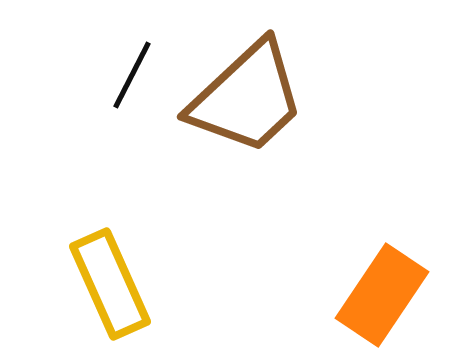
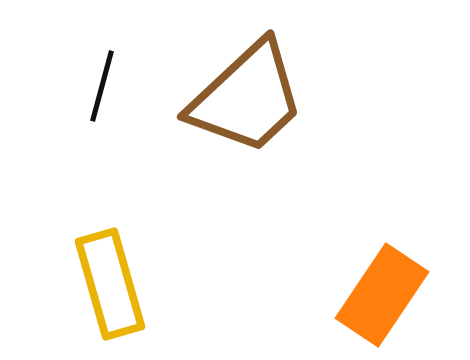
black line: moved 30 px left, 11 px down; rotated 12 degrees counterclockwise
yellow rectangle: rotated 8 degrees clockwise
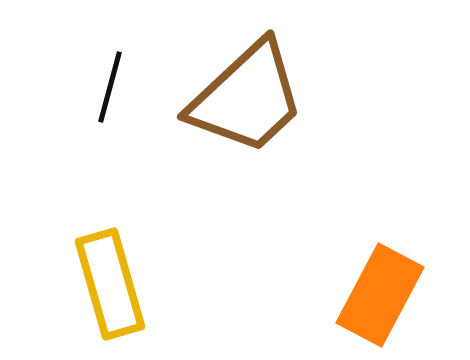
black line: moved 8 px right, 1 px down
orange rectangle: moved 2 px left; rotated 6 degrees counterclockwise
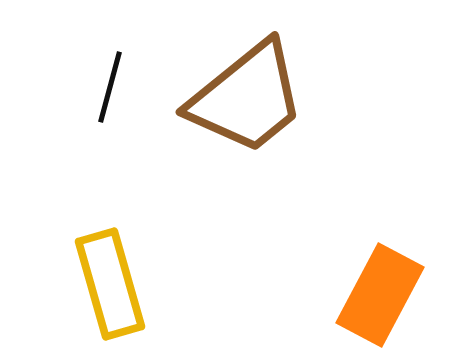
brown trapezoid: rotated 4 degrees clockwise
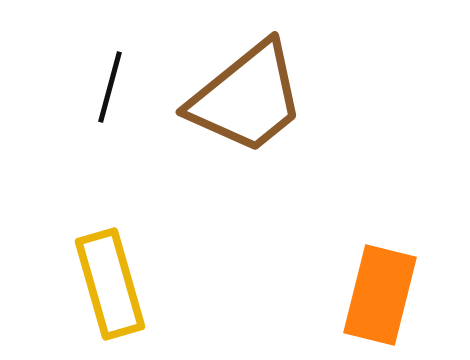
orange rectangle: rotated 14 degrees counterclockwise
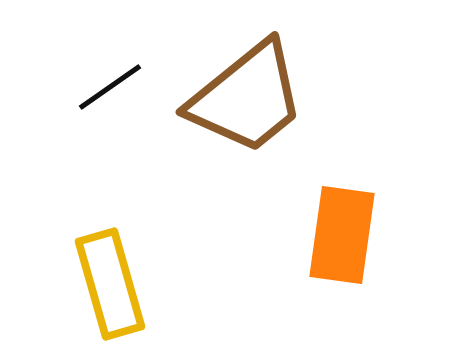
black line: rotated 40 degrees clockwise
orange rectangle: moved 38 px left, 60 px up; rotated 6 degrees counterclockwise
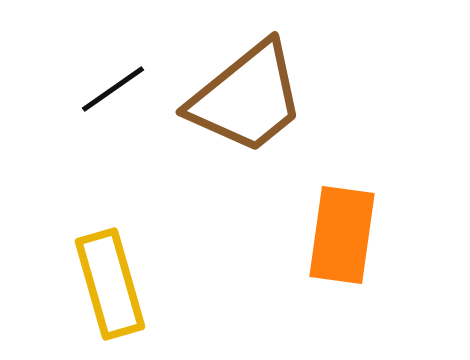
black line: moved 3 px right, 2 px down
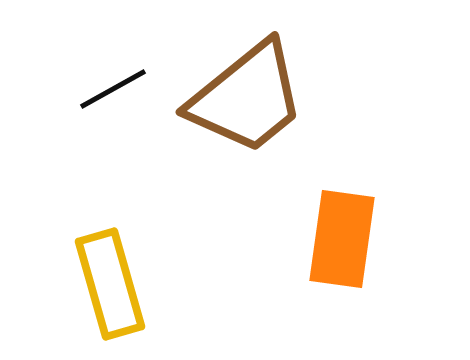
black line: rotated 6 degrees clockwise
orange rectangle: moved 4 px down
